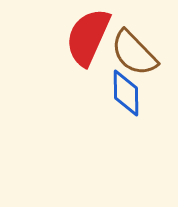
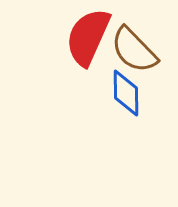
brown semicircle: moved 3 px up
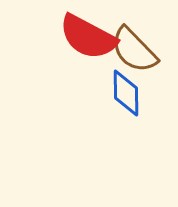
red semicircle: rotated 86 degrees counterclockwise
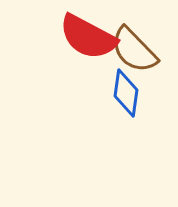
blue diamond: rotated 9 degrees clockwise
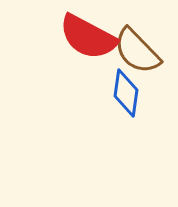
brown semicircle: moved 3 px right, 1 px down
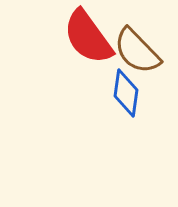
red semicircle: rotated 26 degrees clockwise
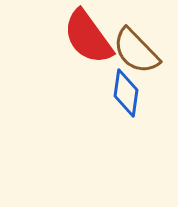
brown semicircle: moved 1 px left
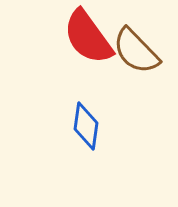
blue diamond: moved 40 px left, 33 px down
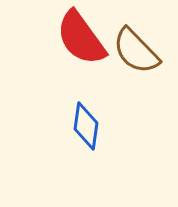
red semicircle: moved 7 px left, 1 px down
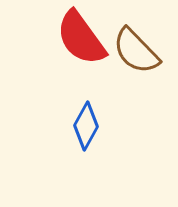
blue diamond: rotated 21 degrees clockwise
